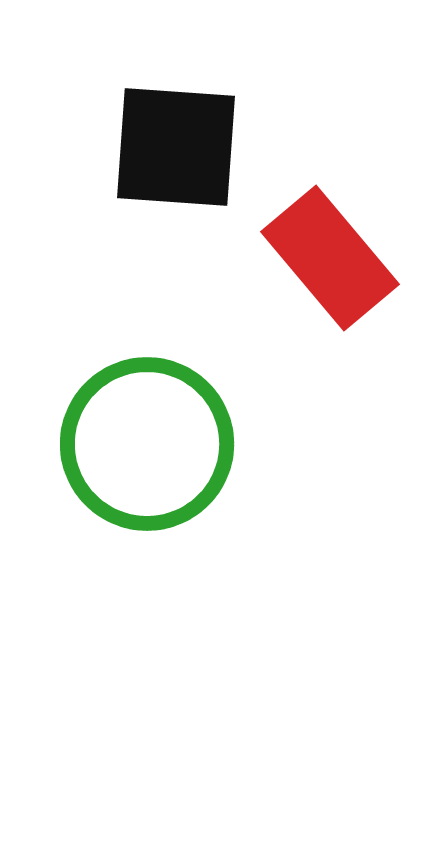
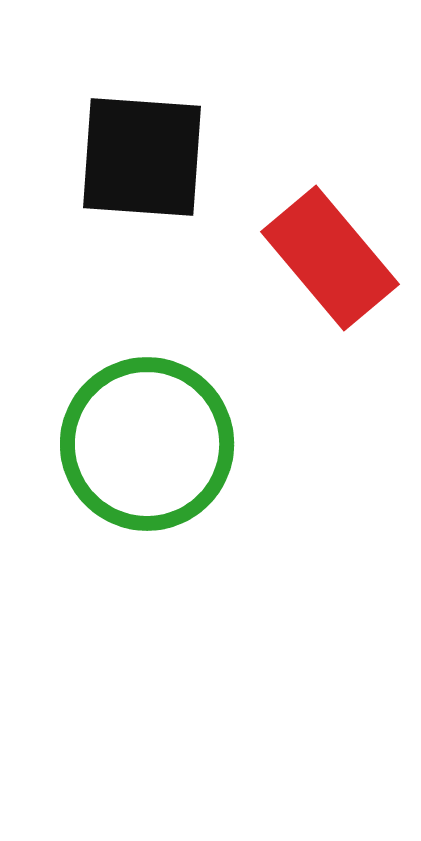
black square: moved 34 px left, 10 px down
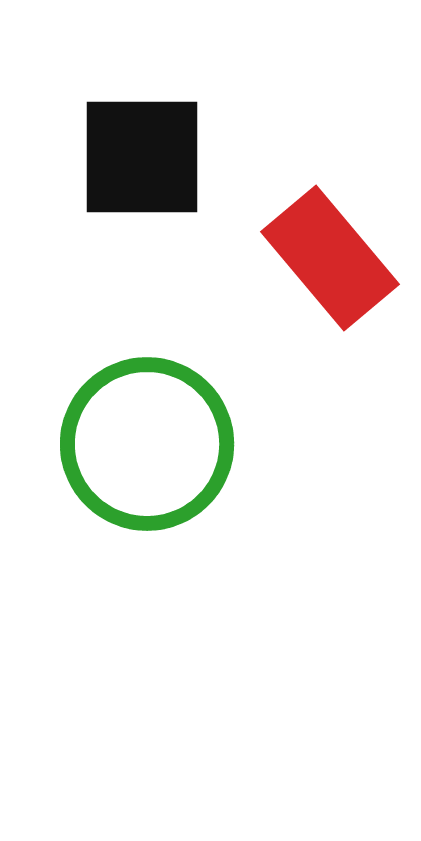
black square: rotated 4 degrees counterclockwise
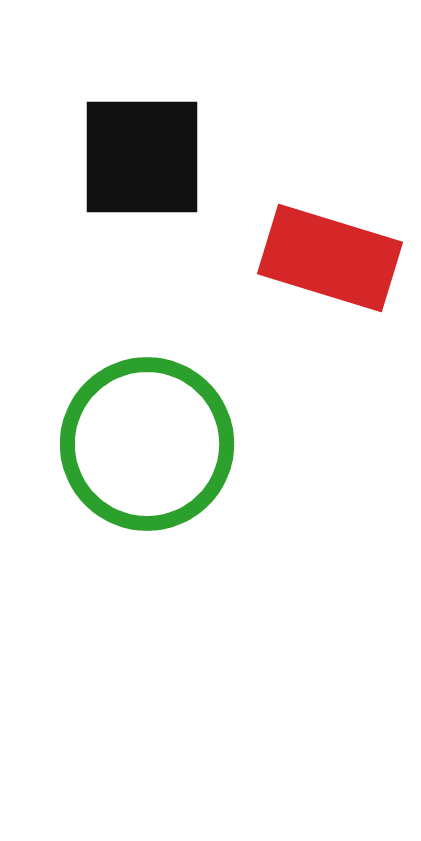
red rectangle: rotated 33 degrees counterclockwise
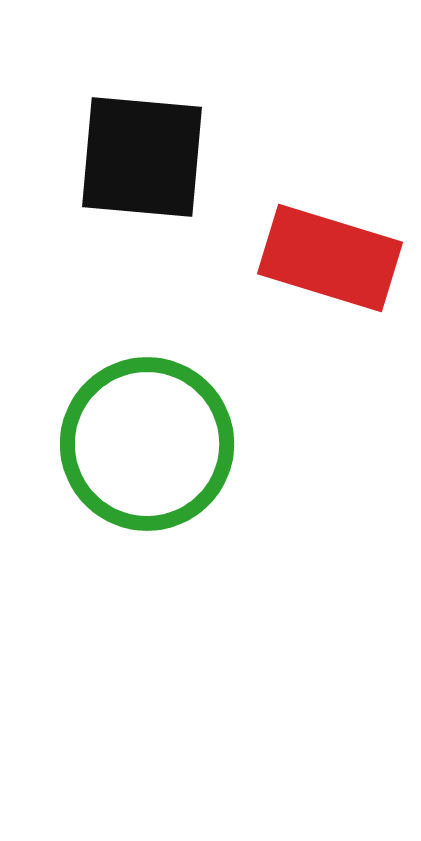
black square: rotated 5 degrees clockwise
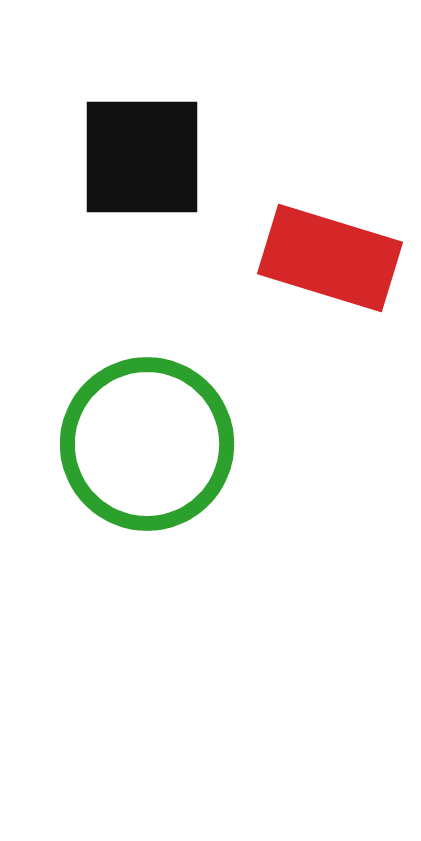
black square: rotated 5 degrees counterclockwise
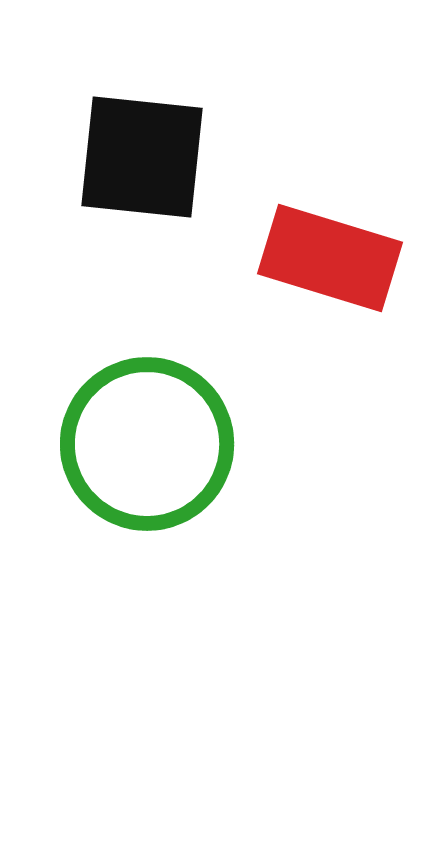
black square: rotated 6 degrees clockwise
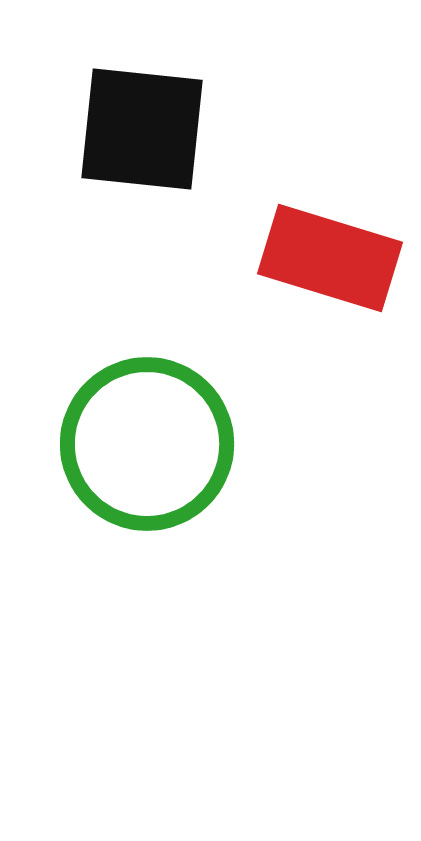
black square: moved 28 px up
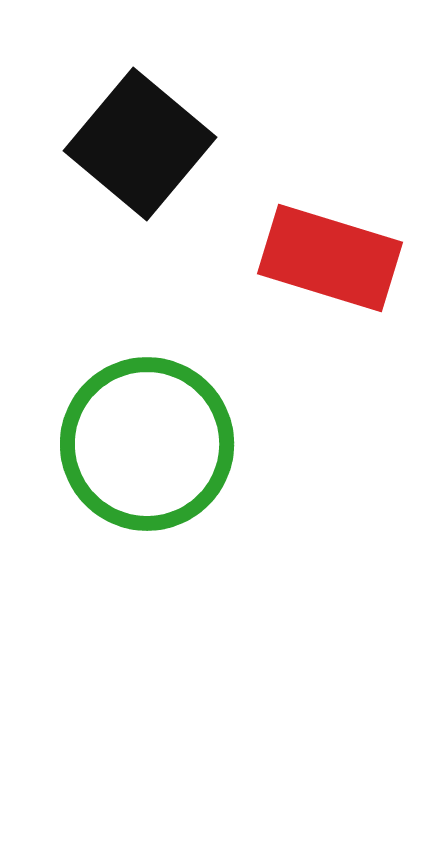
black square: moved 2 px left, 15 px down; rotated 34 degrees clockwise
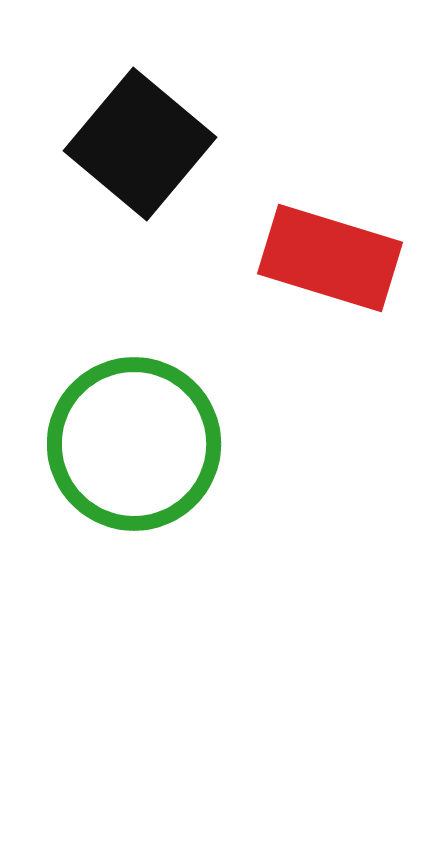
green circle: moved 13 px left
